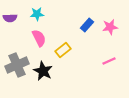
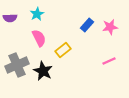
cyan star: rotated 24 degrees counterclockwise
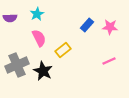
pink star: rotated 14 degrees clockwise
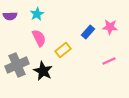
purple semicircle: moved 2 px up
blue rectangle: moved 1 px right, 7 px down
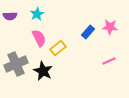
yellow rectangle: moved 5 px left, 2 px up
gray cross: moved 1 px left, 1 px up
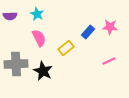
cyan star: rotated 16 degrees counterclockwise
yellow rectangle: moved 8 px right
gray cross: rotated 20 degrees clockwise
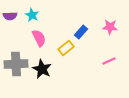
cyan star: moved 5 px left, 1 px down
blue rectangle: moved 7 px left
black star: moved 1 px left, 2 px up
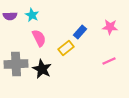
blue rectangle: moved 1 px left
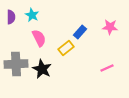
purple semicircle: moved 1 px right, 1 px down; rotated 88 degrees counterclockwise
pink line: moved 2 px left, 7 px down
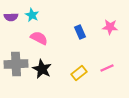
purple semicircle: rotated 88 degrees clockwise
blue rectangle: rotated 64 degrees counterclockwise
pink semicircle: rotated 36 degrees counterclockwise
yellow rectangle: moved 13 px right, 25 px down
